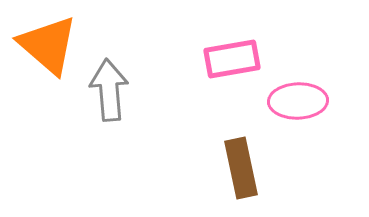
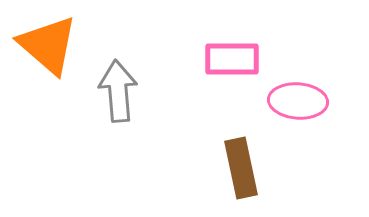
pink rectangle: rotated 10 degrees clockwise
gray arrow: moved 9 px right, 1 px down
pink ellipse: rotated 6 degrees clockwise
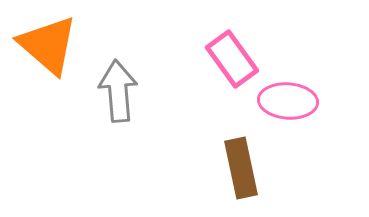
pink rectangle: rotated 54 degrees clockwise
pink ellipse: moved 10 px left
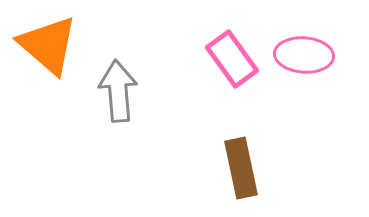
pink ellipse: moved 16 px right, 46 px up
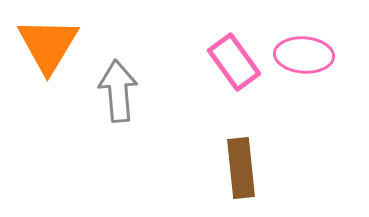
orange triangle: rotated 20 degrees clockwise
pink rectangle: moved 2 px right, 3 px down
brown rectangle: rotated 6 degrees clockwise
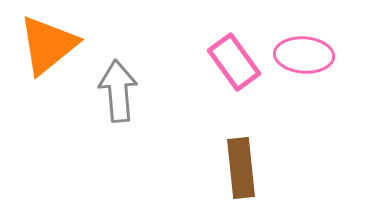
orange triangle: rotated 20 degrees clockwise
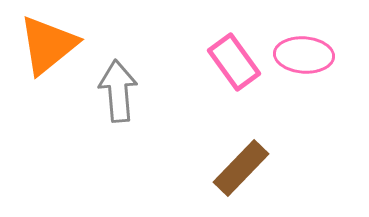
brown rectangle: rotated 50 degrees clockwise
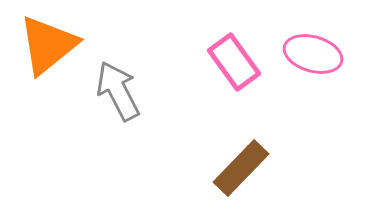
pink ellipse: moved 9 px right, 1 px up; rotated 12 degrees clockwise
gray arrow: rotated 22 degrees counterclockwise
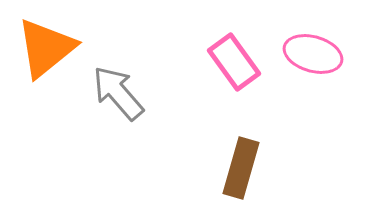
orange triangle: moved 2 px left, 3 px down
gray arrow: moved 2 px down; rotated 14 degrees counterclockwise
brown rectangle: rotated 28 degrees counterclockwise
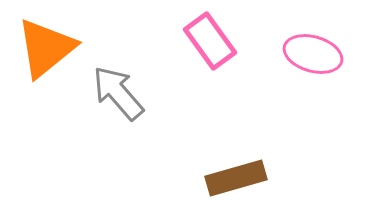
pink rectangle: moved 24 px left, 21 px up
brown rectangle: moved 5 px left, 10 px down; rotated 58 degrees clockwise
